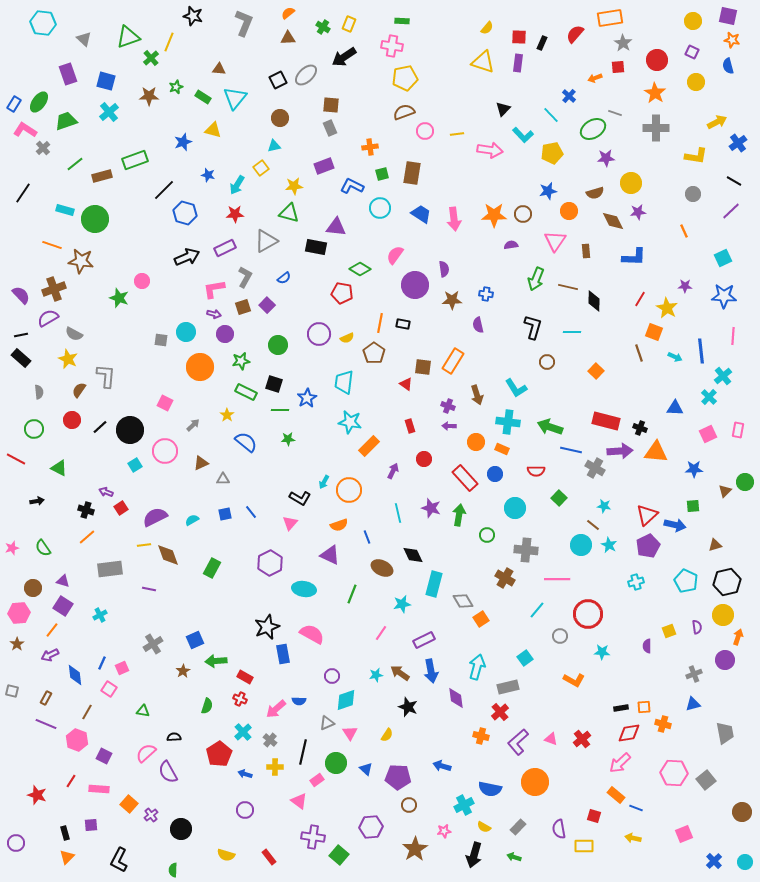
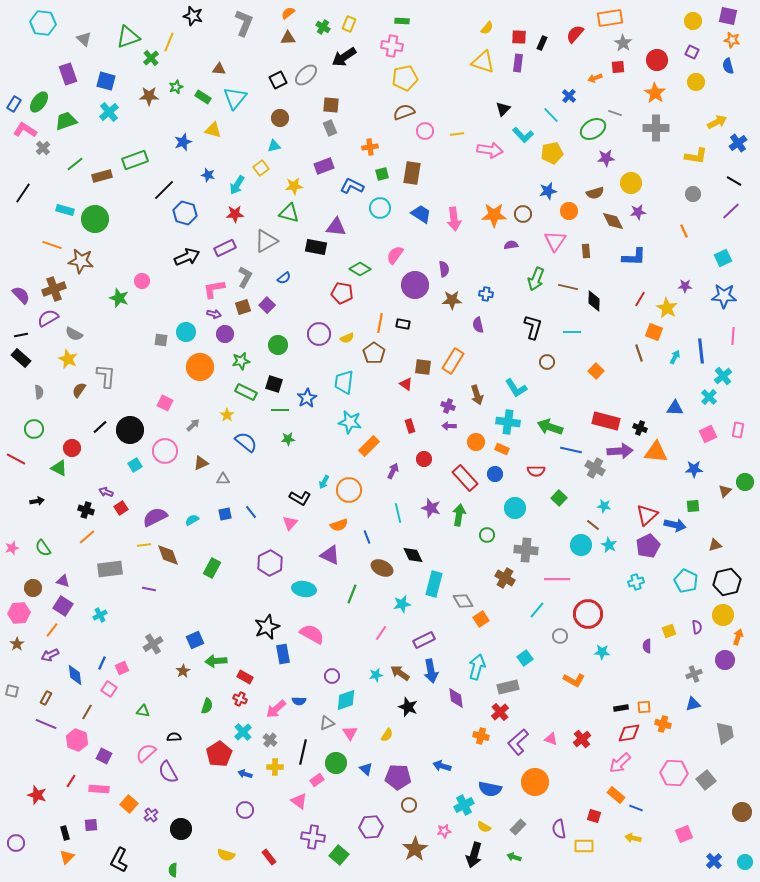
cyan arrow at (675, 357): rotated 88 degrees counterclockwise
red circle at (72, 420): moved 28 px down
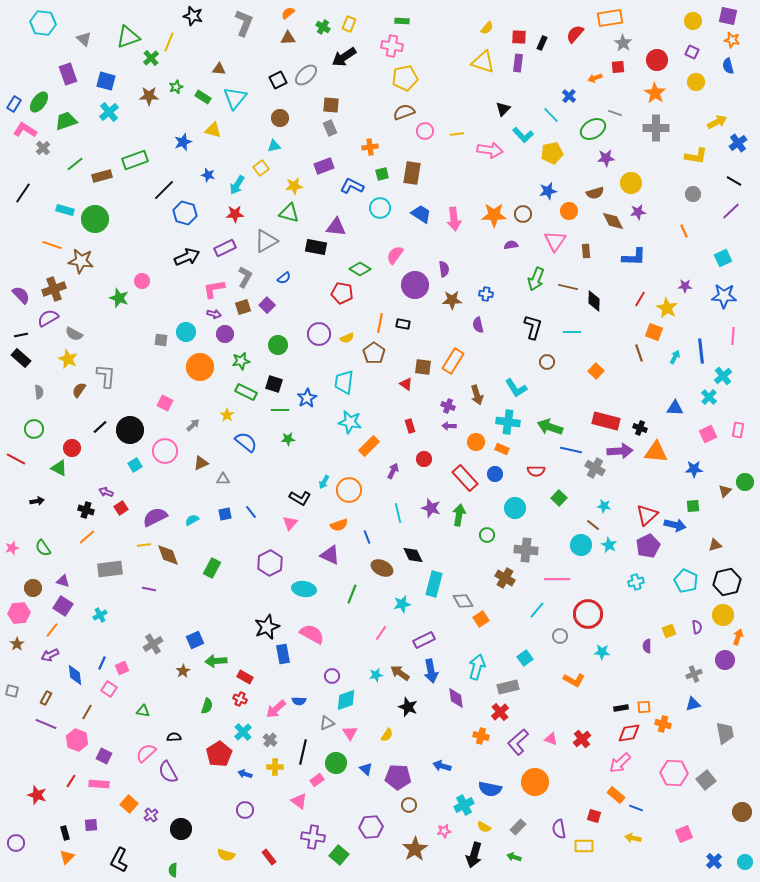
pink rectangle at (99, 789): moved 5 px up
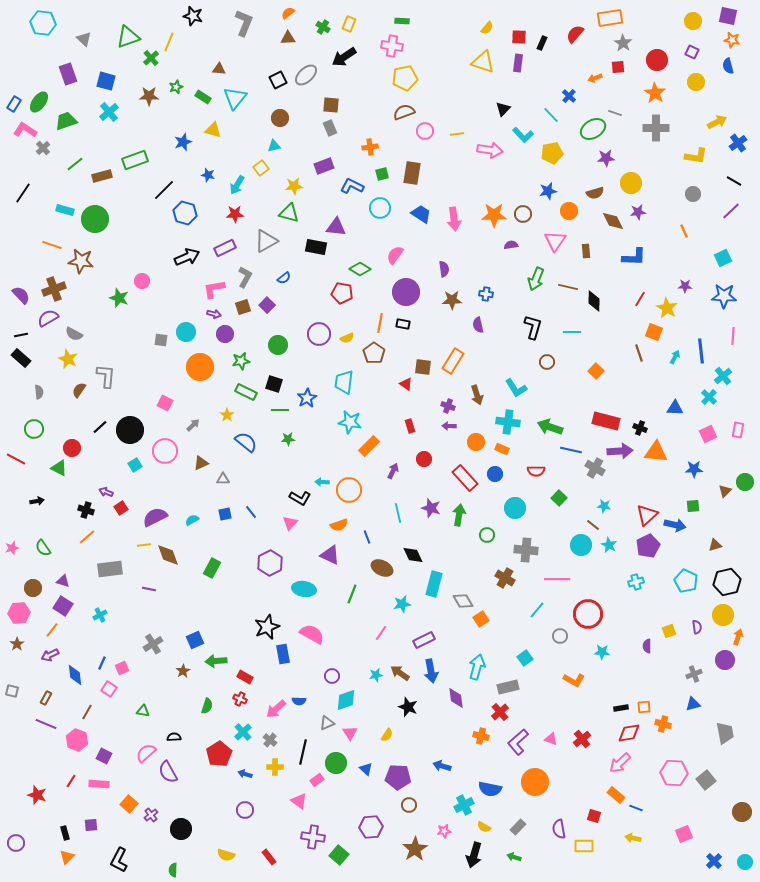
purple circle at (415, 285): moved 9 px left, 7 px down
cyan arrow at (324, 482): moved 2 px left; rotated 64 degrees clockwise
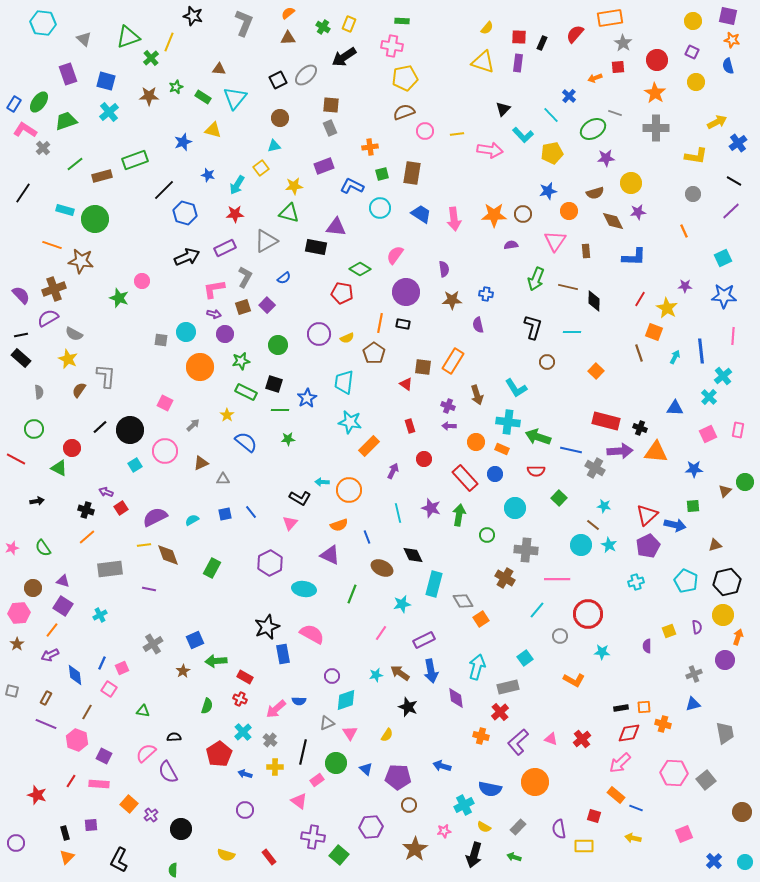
green arrow at (550, 427): moved 12 px left, 10 px down
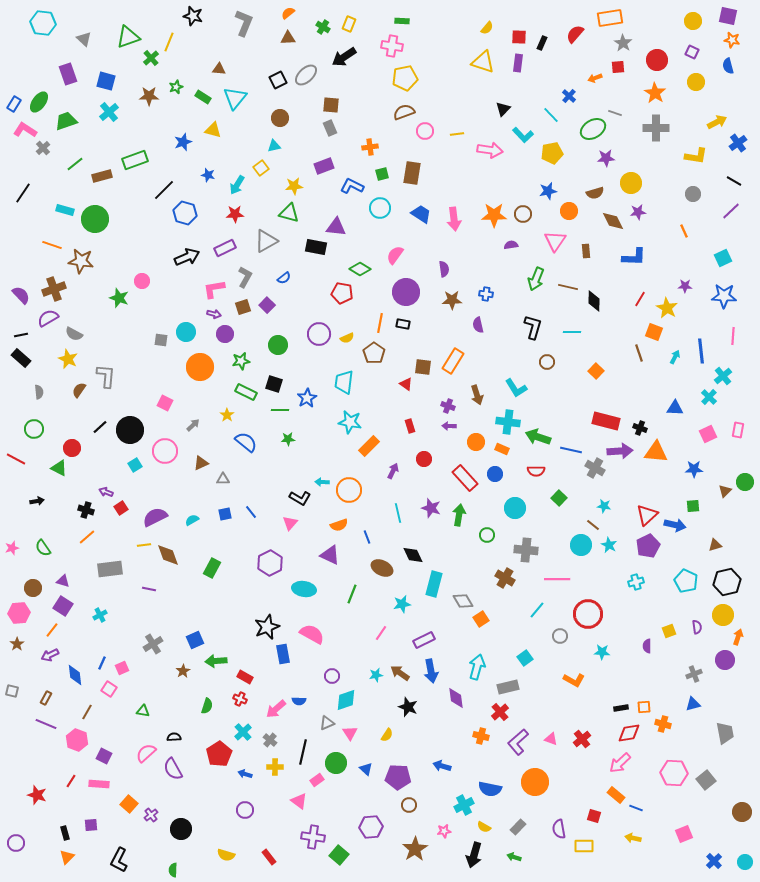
purple semicircle at (168, 772): moved 5 px right, 3 px up
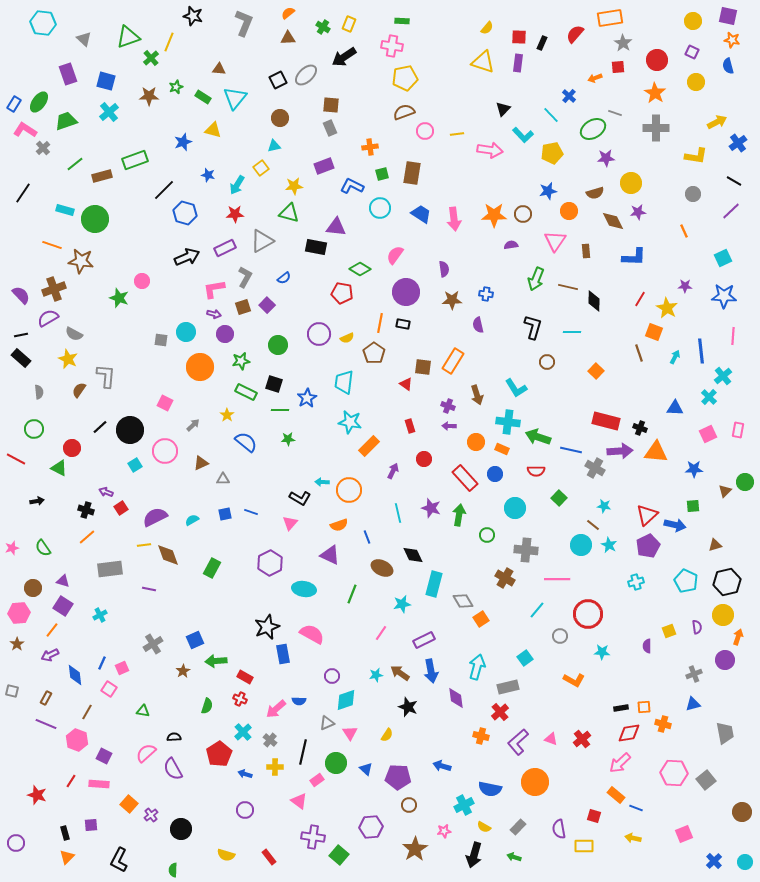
gray triangle at (266, 241): moved 4 px left
blue line at (251, 512): rotated 32 degrees counterclockwise
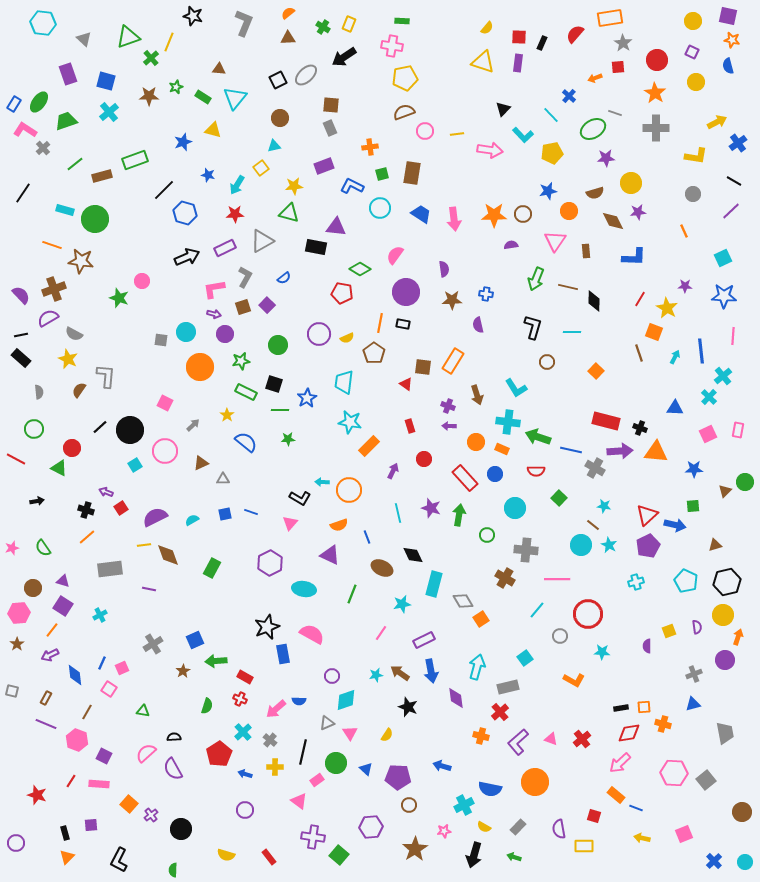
yellow arrow at (633, 838): moved 9 px right
